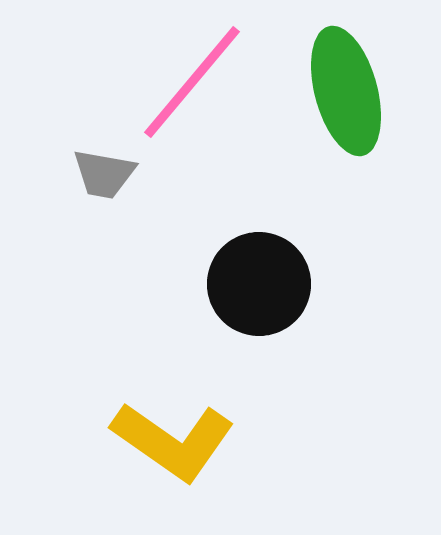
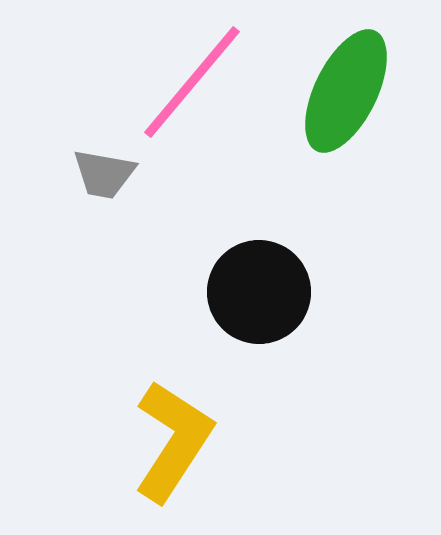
green ellipse: rotated 41 degrees clockwise
black circle: moved 8 px down
yellow L-shape: rotated 92 degrees counterclockwise
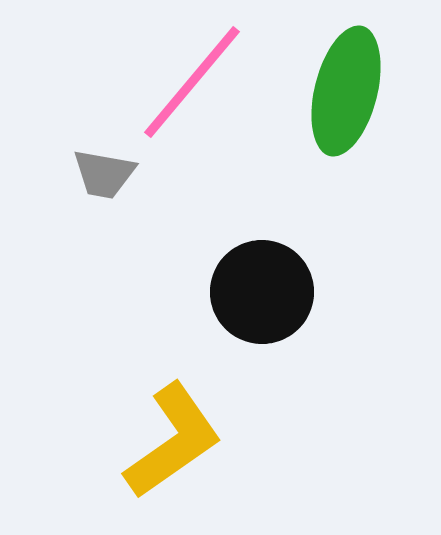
green ellipse: rotated 12 degrees counterclockwise
black circle: moved 3 px right
yellow L-shape: rotated 22 degrees clockwise
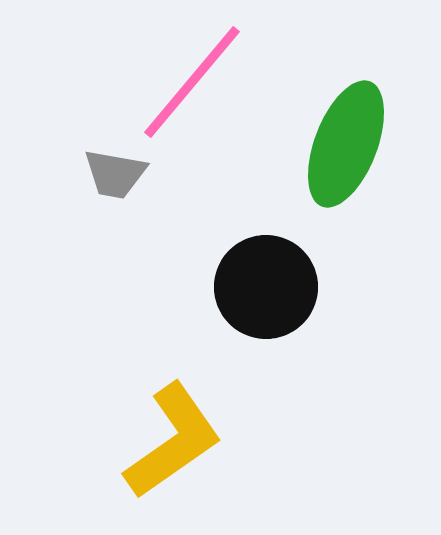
green ellipse: moved 53 px down; rotated 7 degrees clockwise
gray trapezoid: moved 11 px right
black circle: moved 4 px right, 5 px up
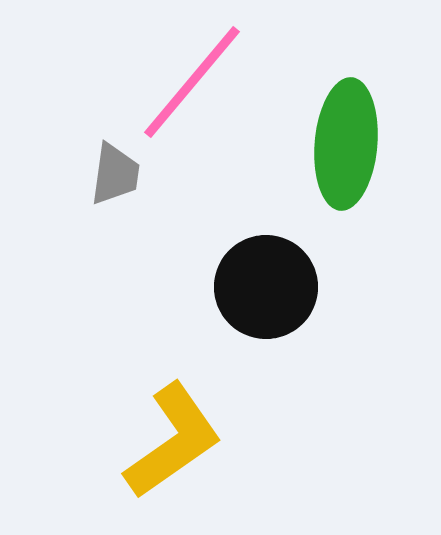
green ellipse: rotated 16 degrees counterclockwise
gray trapezoid: rotated 92 degrees counterclockwise
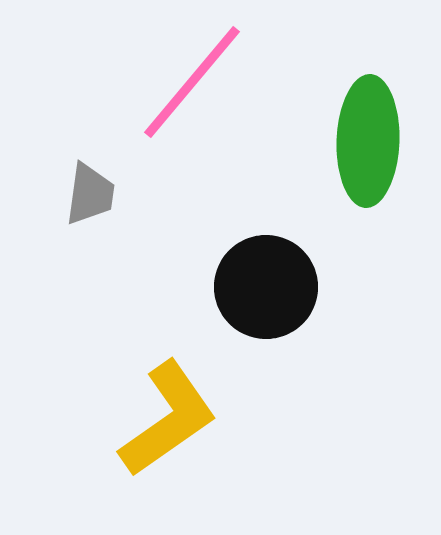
green ellipse: moved 22 px right, 3 px up; rotated 3 degrees counterclockwise
gray trapezoid: moved 25 px left, 20 px down
yellow L-shape: moved 5 px left, 22 px up
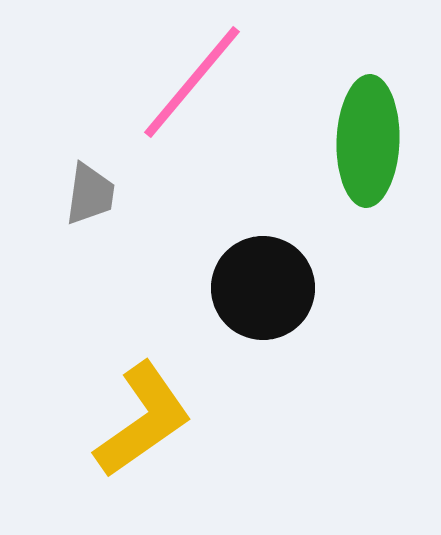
black circle: moved 3 px left, 1 px down
yellow L-shape: moved 25 px left, 1 px down
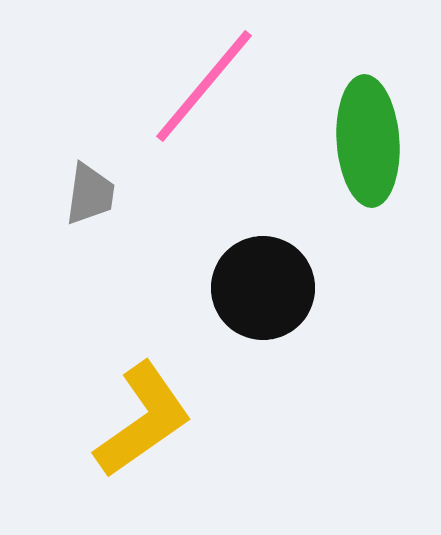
pink line: moved 12 px right, 4 px down
green ellipse: rotated 6 degrees counterclockwise
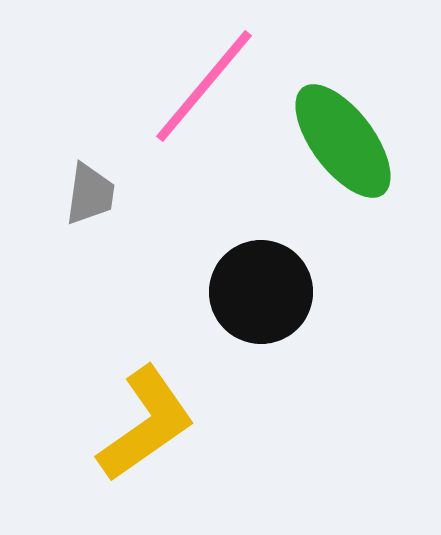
green ellipse: moved 25 px left; rotated 33 degrees counterclockwise
black circle: moved 2 px left, 4 px down
yellow L-shape: moved 3 px right, 4 px down
